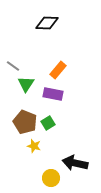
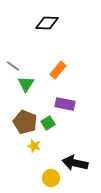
purple rectangle: moved 12 px right, 10 px down
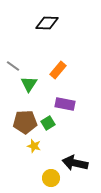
green triangle: moved 3 px right
brown pentagon: rotated 25 degrees counterclockwise
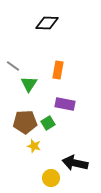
orange rectangle: rotated 30 degrees counterclockwise
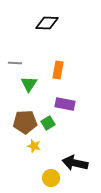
gray line: moved 2 px right, 3 px up; rotated 32 degrees counterclockwise
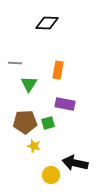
green square: rotated 16 degrees clockwise
yellow circle: moved 3 px up
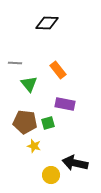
orange rectangle: rotated 48 degrees counterclockwise
green triangle: rotated 12 degrees counterclockwise
brown pentagon: rotated 10 degrees clockwise
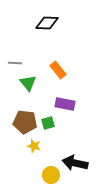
green triangle: moved 1 px left, 1 px up
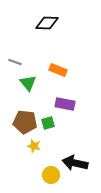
gray line: moved 1 px up; rotated 16 degrees clockwise
orange rectangle: rotated 30 degrees counterclockwise
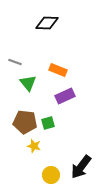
purple rectangle: moved 8 px up; rotated 36 degrees counterclockwise
black arrow: moved 6 px right, 4 px down; rotated 65 degrees counterclockwise
